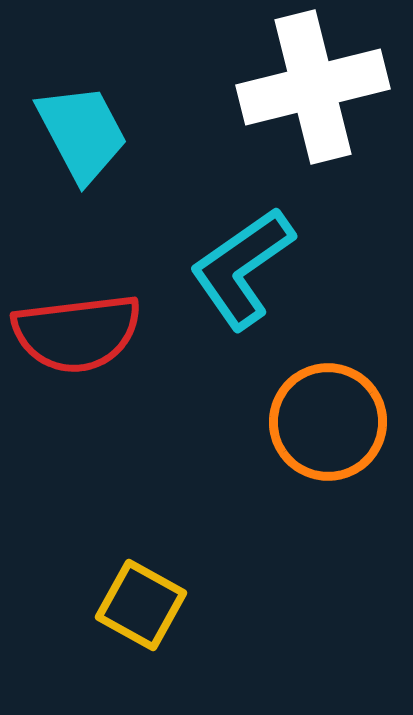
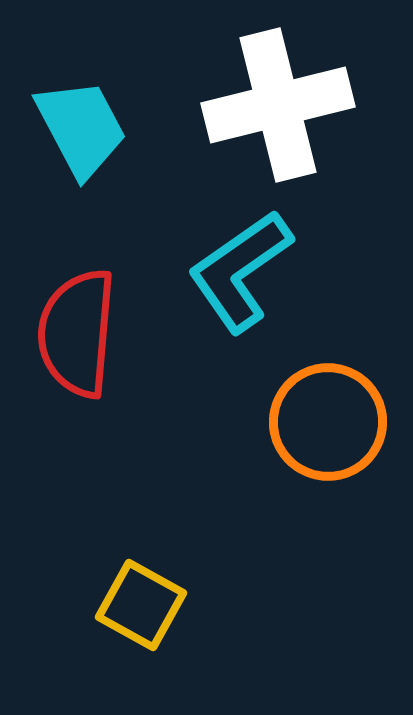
white cross: moved 35 px left, 18 px down
cyan trapezoid: moved 1 px left, 5 px up
cyan L-shape: moved 2 px left, 3 px down
red semicircle: rotated 102 degrees clockwise
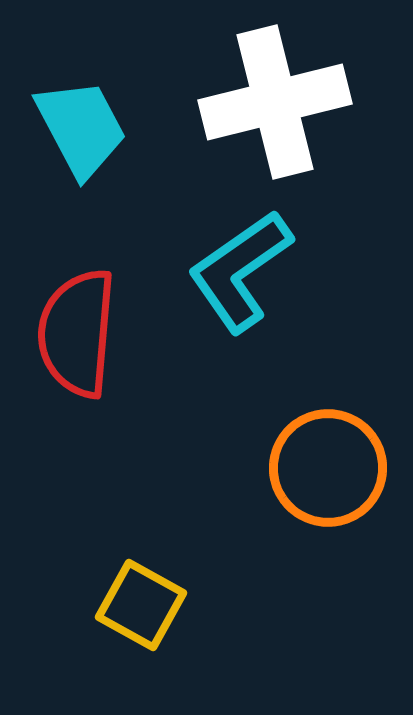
white cross: moved 3 px left, 3 px up
orange circle: moved 46 px down
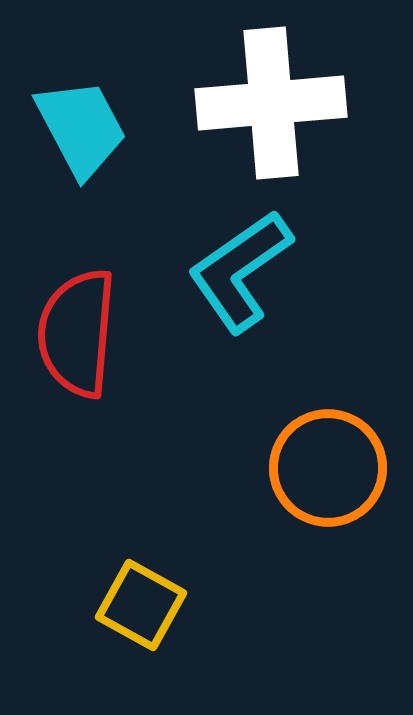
white cross: moved 4 px left, 1 px down; rotated 9 degrees clockwise
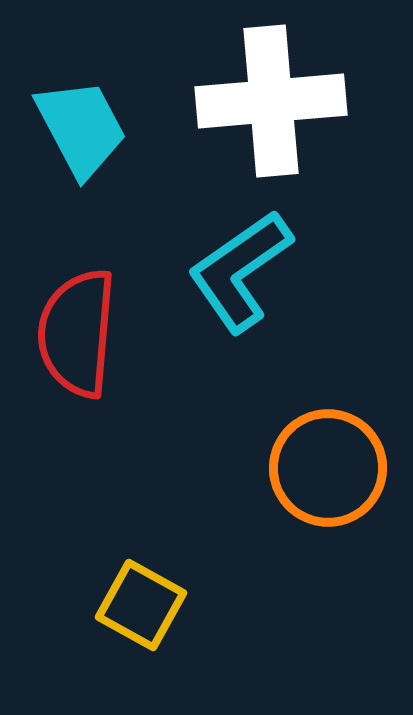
white cross: moved 2 px up
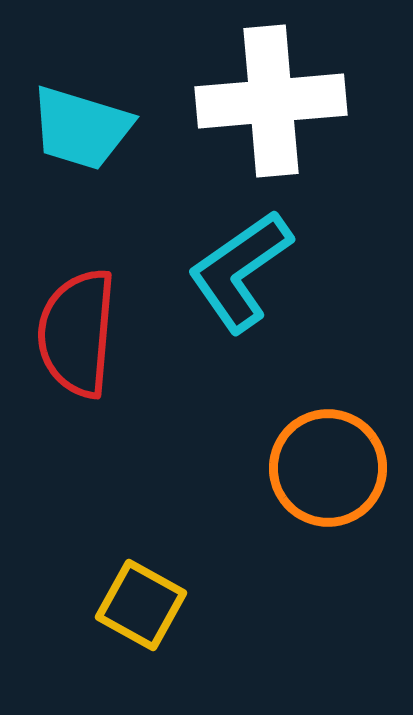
cyan trapezoid: rotated 135 degrees clockwise
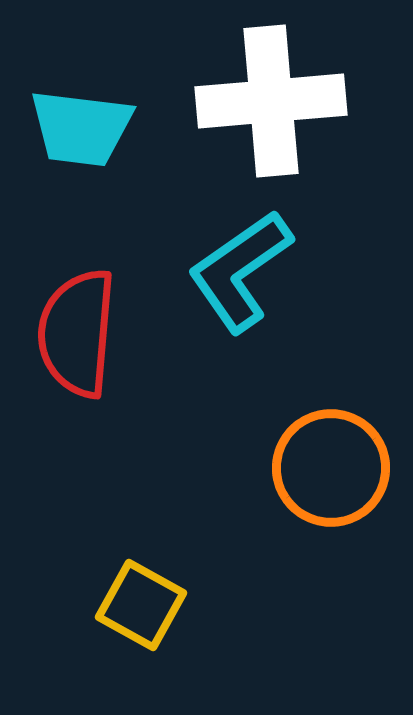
cyan trapezoid: rotated 10 degrees counterclockwise
orange circle: moved 3 px right
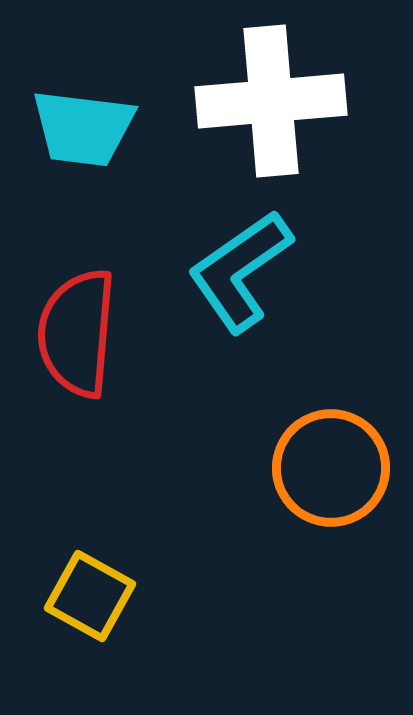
cyan trapezoid: moved 2 px right
yellow square: moved 51 px left, 9 px up
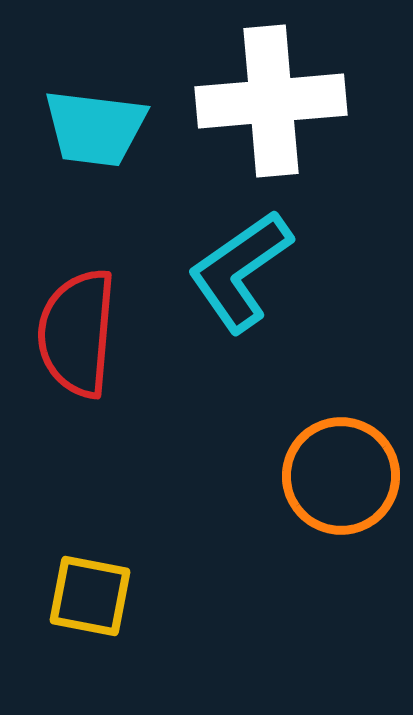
cyan trapezoid: moved 12 px right
orange circle: moved 10 px right, 8 px down
yellow square: rotated 18 degrees counterclockwise
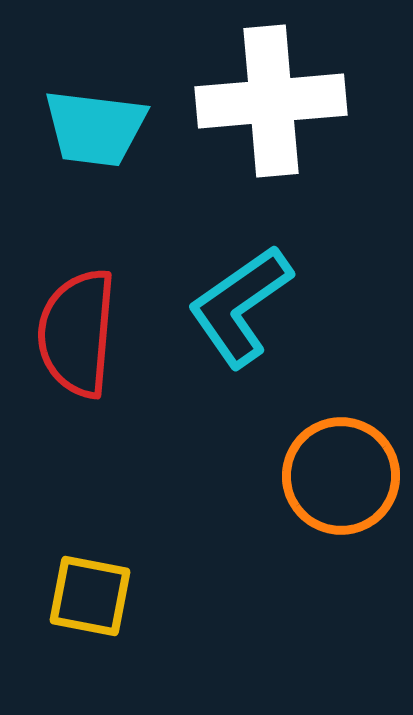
cyan L-shape: moved 35 px down
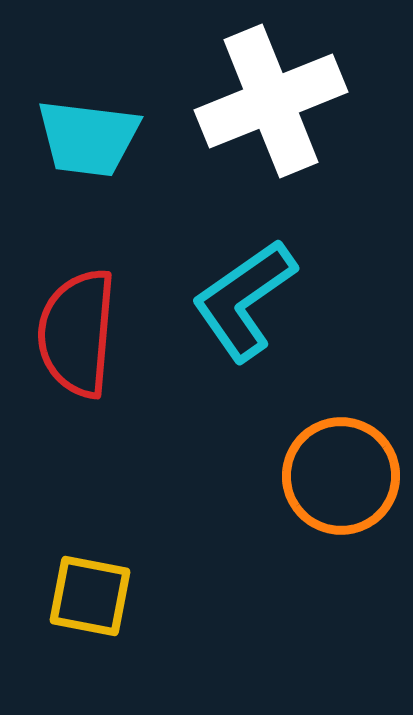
white cross: rotated 17 degrees counterclockwise
cyan trapezoid: moved 7 px left, 10 px down
cyan L-shape: moved 4 px right, 6 px up
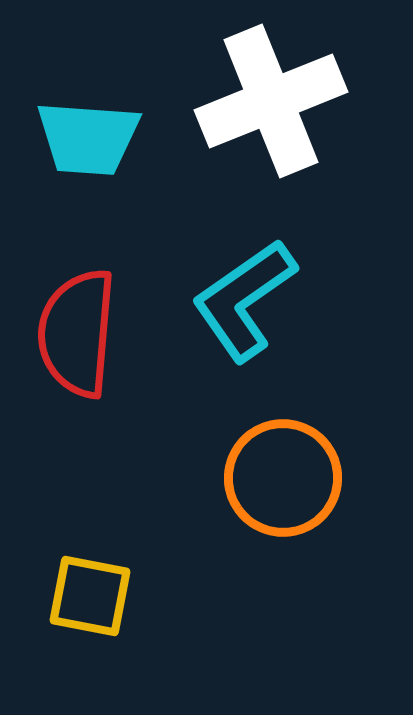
cyan trapezoid: rotated 3 degrees counterclockwise
orange circle: moved 58 px left, 2 px down
